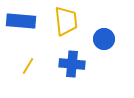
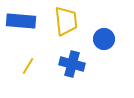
blue cross: rotated 10 degrees clockwise
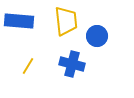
blue rectangle: moved 2 px left
blue circle: moved 7 px left, 3 px up
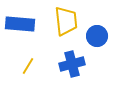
blue rectangle: moved 1 px right, 3 px down
blue cross: rotated 30 degrees counterclockwise
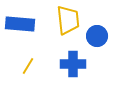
yellow trapezoid: moved 2 px right, 1 px up
blue cross: moved 1 px right; rotated 15 degrees clockwise
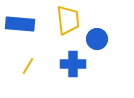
blue circle: moved 3 px down
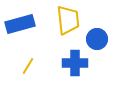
blue rectangle: rotated 20 degrees counterclockwise
blue cross: moved 2 px right, 1 px up
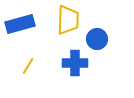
yellow trapezoid: rotated 8 degrees clockwise
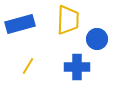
blue cross: moved 2 px right, 4 px down
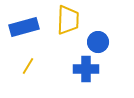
blue rectangle: moved 4 px right, 3 px down
blue circle: moved 1 px right, 3 px down
blue cross: moved 9 px right, 2 px down
